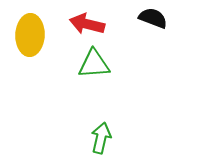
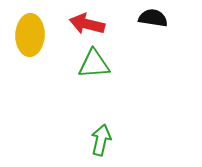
black semicircle: rotated 12 degrees counterclockwise
green arrow: moved 2 px down
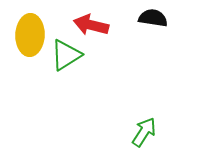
red arrow: moved 4 px right, 1 px down
green triangle: moved 28 px left, 9 px up; rotated 28 degrees counterclockwise
green arrow: moved 43 px right, 8 px up; rotated 20 degrees clockwise
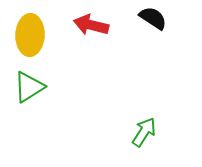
black semicircle: rotated 24 degrees clockwise
green triangle: moved 37 px left, 32 px down
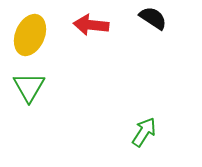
red arrow: rotated 8 degrees counterclockwise
yellow ellipse: rotated 21 degrees clockwise
green triangle: rotated 28 degrees counterclockwise
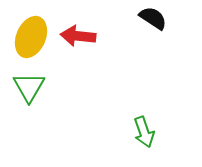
red arrow: moved 13 px left, 11 px down
yellow ellipse: moved 1 px right, 2 px down
green arrow: rotated 128 degrees clockwise
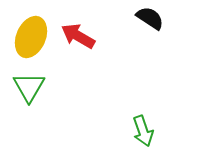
black semicircle: moved 3 px left
red arrow: rotated 24 degrees clockwise
green arrow: moved 1 px left, 1 px up
